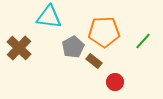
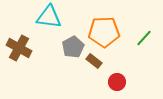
green line: moved 1 px right, 3 px up
brown cross: rotated 15 degrees counterclockwise
red circle: moved 2 px right
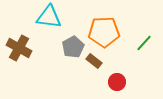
green line: moved 5 px down
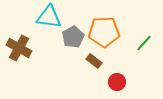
gray pentagon: moved 10 px up
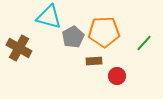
cyan triangle: rotated 8 degrees clockwise
brown rectangle: rotated 42 degrees counterclockwise
red circle: moved 6 px up
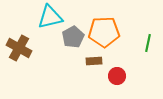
cyan triangle: moved 1 px right; rotated 28 degrees counterclockwise
green line: moved 4 px right; rotated 30 degrees counterclockwise
